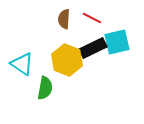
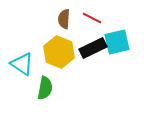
yellow hexagon: moved 8 px left, 8 px up
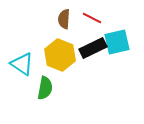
yellow hexagon: moved 1 px right, 3 px down
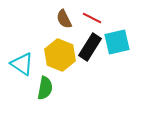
brown semicircle: rotated 30 degrees counterclockwise
black rectangle: moved 3 px left, 1 px up; rotated 32 degrees counterclockwise
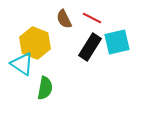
yellow hexagon: moved 25 px left, 12 px up
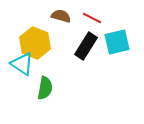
brown semicircle: moved 3 px left, 3 px up; rotated 132 degrees clockwise
black rectangle: moved 4 px left, 1 px up
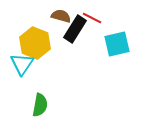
cyan square: moved 2 px down
black rectangle: moved 11 px left, 17 px up
cyan triangle: rotated 30 degrees clockwise
green semicircle: moved 5 px left, 17 px down
